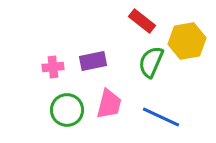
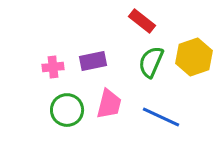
yellow hexagon: moved 7 px right, 16 px down; rotated 9 degrees counterclockwise
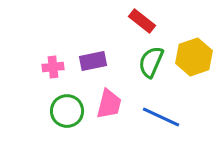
green circle: moved 1 px down
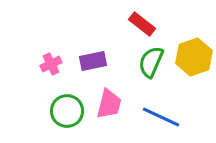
red rectangle: moved 3 px down
pink cross: moved 2 px left, 3 px up; rotated 20 degrees counterclockwise
